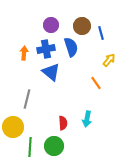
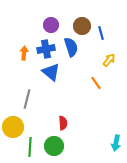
cyan arrow: moved 29 px right, 24 px down
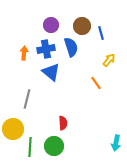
yellow circle: moved 2 px down
